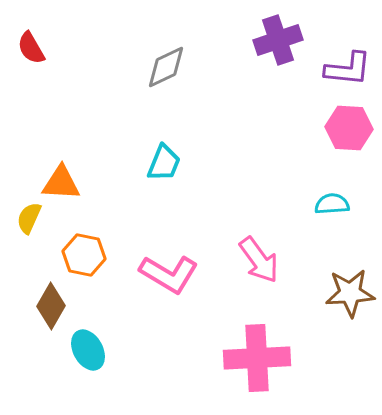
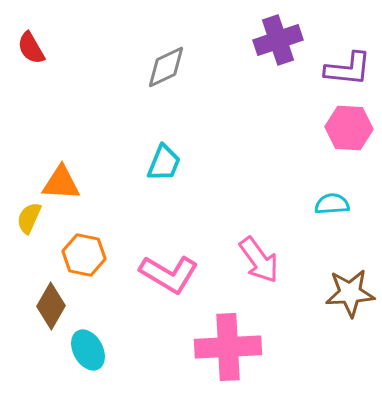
pink cross: moved 29 px left, 11 px up
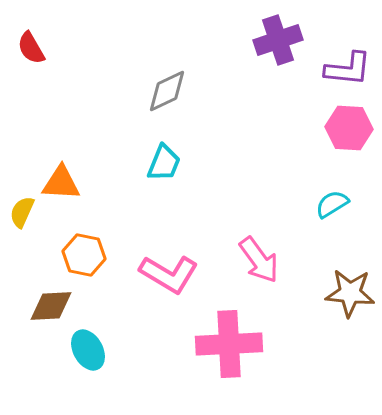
gray diamond: moved 1 px right, 24 px down
cyan semicircle: rotated 28 degrees counterclockwise
yellow semicircle: moved 7 px left, 6 px up
brown star: rotated 9 degrees clockwise
brown diamond: rotated 57 degrees clockwise
pink cross: moved 1 px right, 3 px up
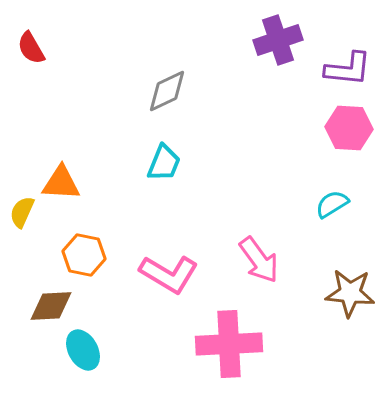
cyan ellipse: moved 5 px left
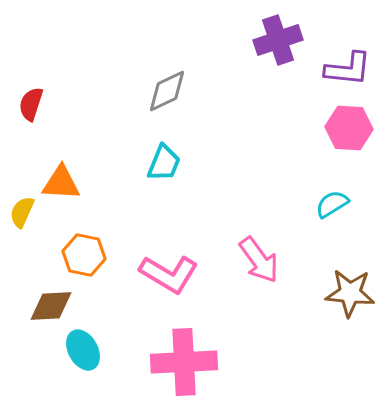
red semicircle: moved 56 px down; rotated 48 degrees clockwise
pink cross: moved 45 px left, 18 px down
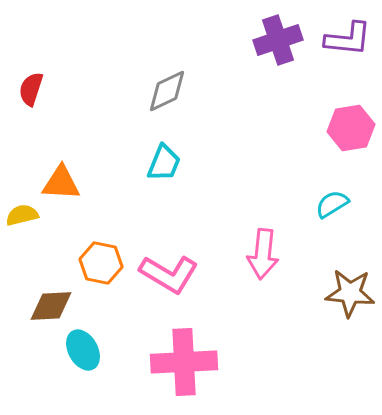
purple L-shape: moved 30 px up
red semicircle: moved 15 px up
pink hexagon: moved 2 px right; rotated 12 degrees counterclockwise
yellow semicircle: moved 3 px down; rotated 52 degrees clockwise
orange hexagon: moved 17 px right, 8 px down
pink arrow: moved 4 px right, 6 px up; rotated 42 degrees clockwise
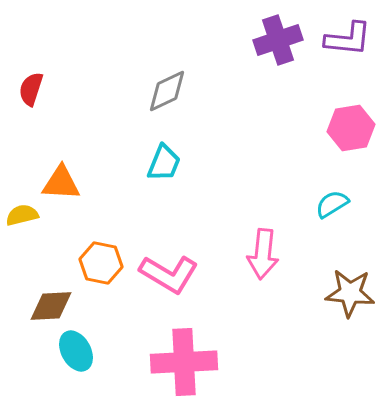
cyan ellipse: moved 7 px left, 1 px down
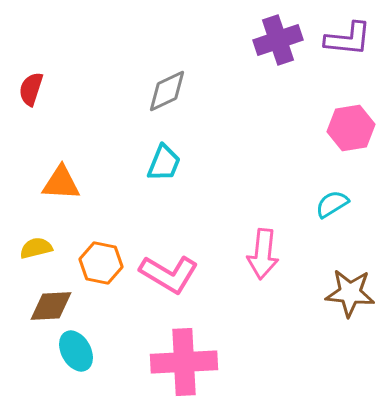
yellow semicircle: moved 14 px right, 33 px down
